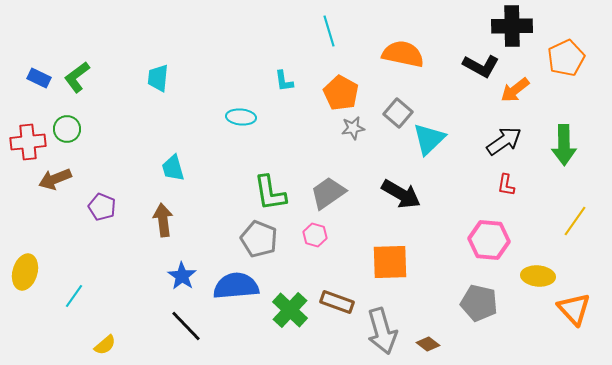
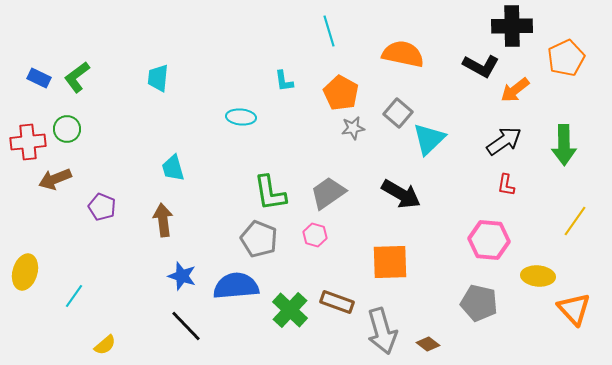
blue star at (182, 276): rotated 16 degrees counterclockwise
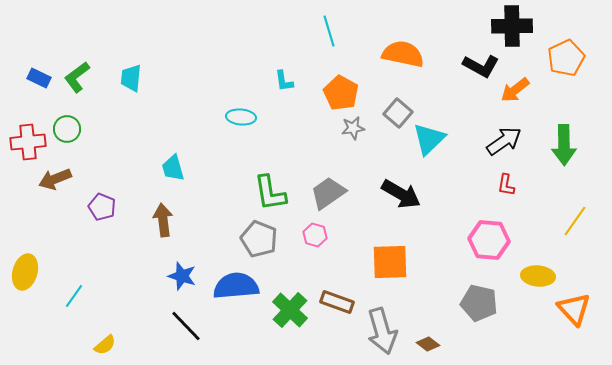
cyan trapezoid at (158, 78): moved 27 px left
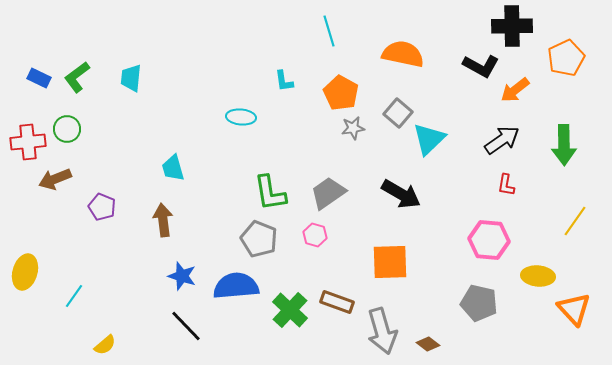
black arrow at (504, 141): moved 2 px left, 1 px up
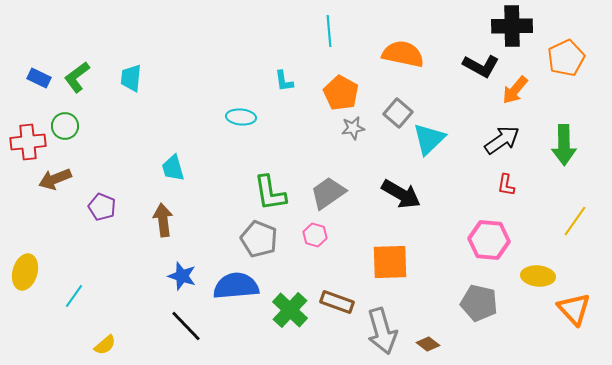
cyan line at (329, 31): rotated 12 degrees clockwise
orange arrow at (515, 90): rotated 12 degrees counterclockwise
green circle at (67, 129): moved 2 px left, 3 px up
